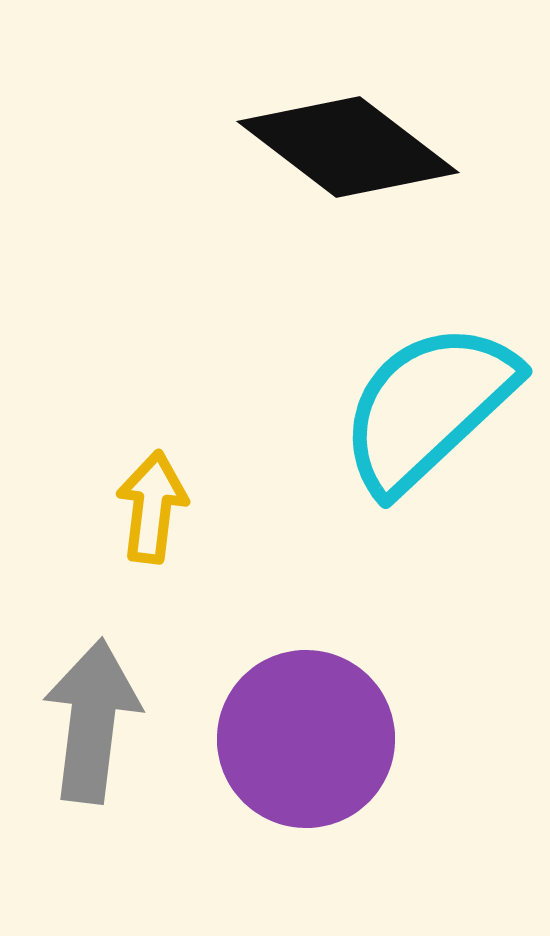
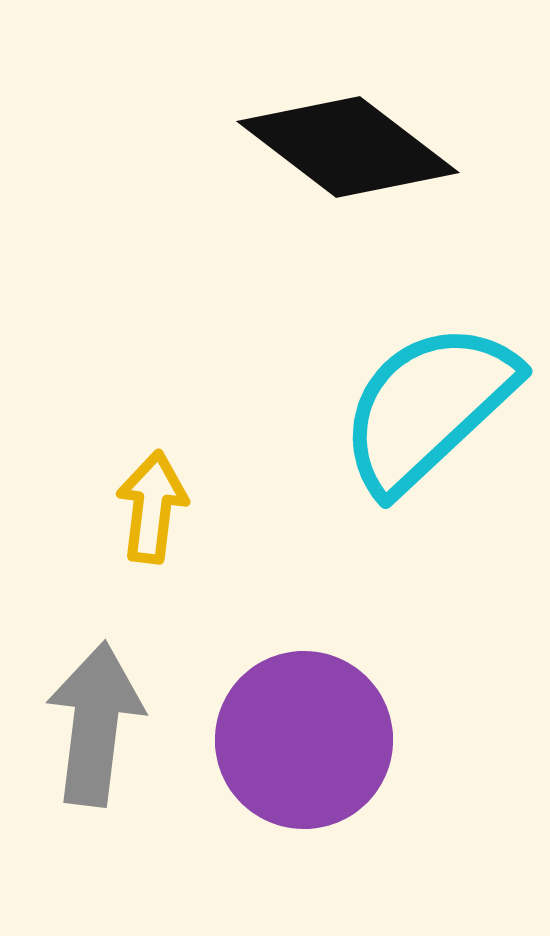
gray arrow: moved 3 px right, 3 px down
purple circle: moved 2 px left, 1 px down
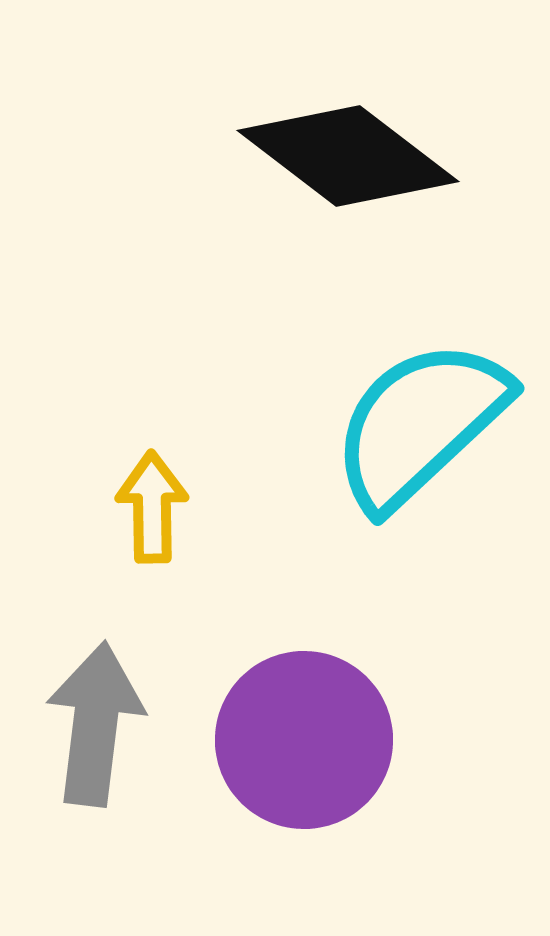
black diamond: moved 9 px down
cyan semicircle: moved 8 px left, 17 px down
yellow arrow: rotated 8 degrees counterclockwise
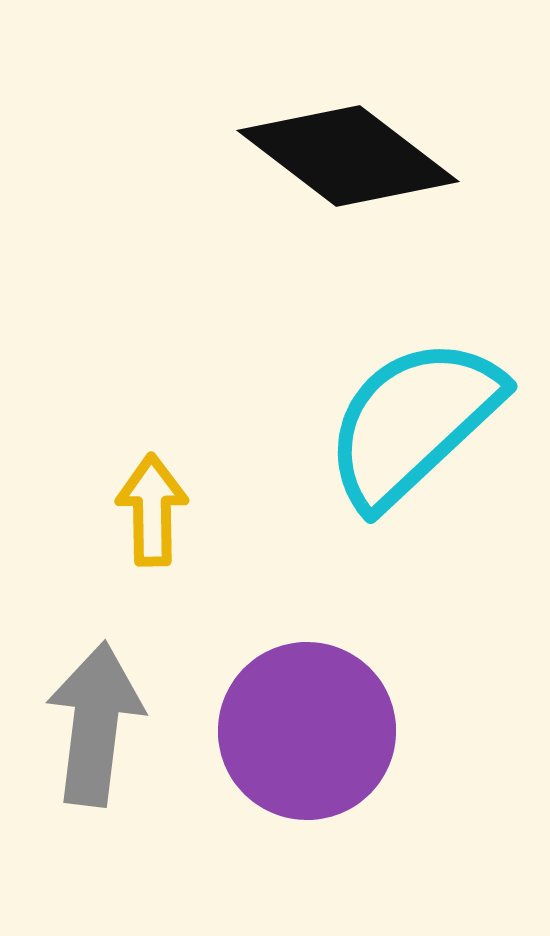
cyan semicircle: moved 7 px left, 2 px up
yellow arrow: moved 3 px down
purple circle: moved 3 px right, 9 px up
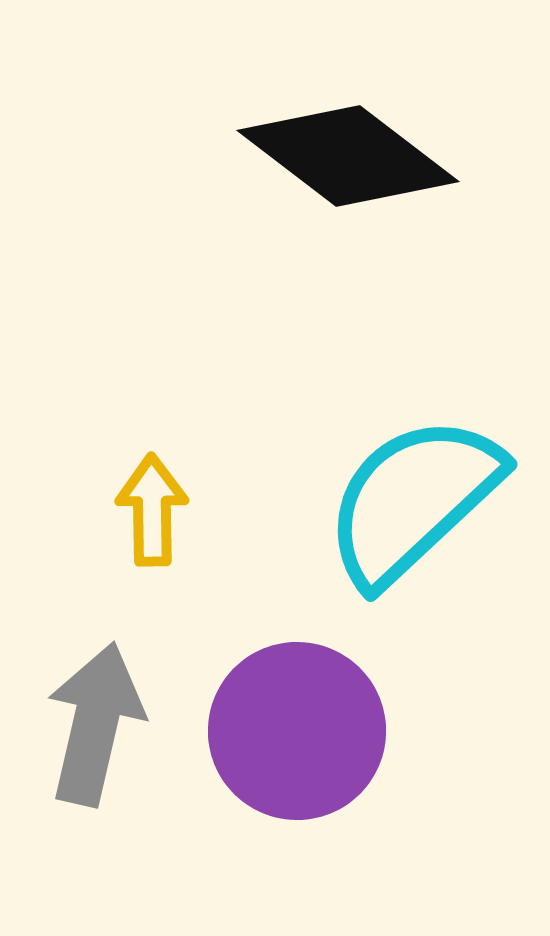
cyan semicircle: moved 78 px down
gray arrow: rotated 6 degrees clockwise
purple circle: moved 10 px left
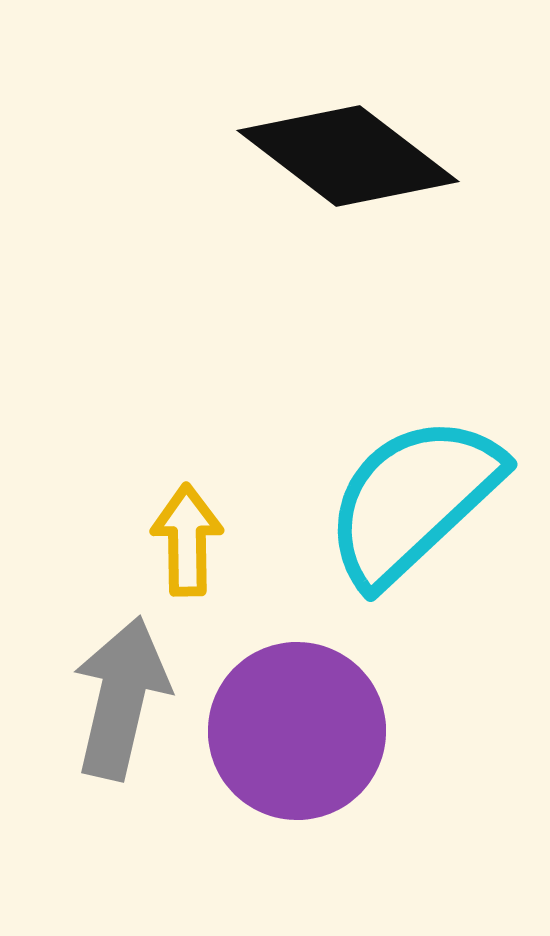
yellow arrow: moved 35 px right, 30 px down
gray arrow: moved 26 px right, 26 px up
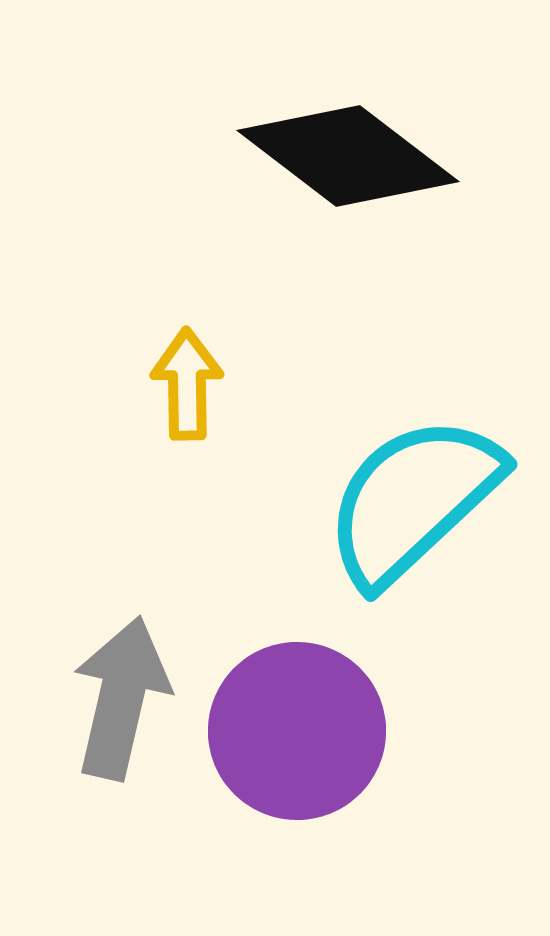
yellow arrow: moved 156 px up
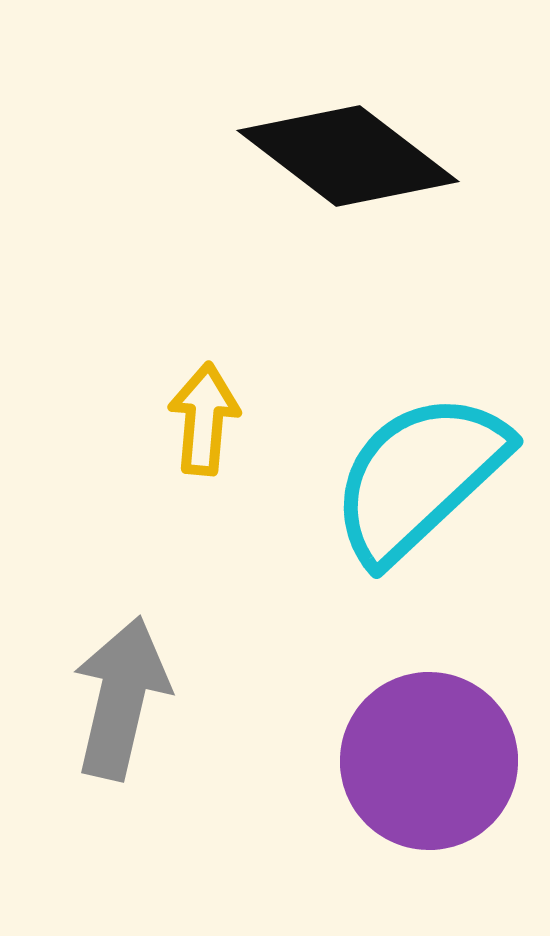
yellow arrow: moved 17 px right, 35 px down; rotated 6 degrees clockwise
cyan semicircle: moved 6 px right, 23 px up
purple circle: moved 132 px right, 30 px down
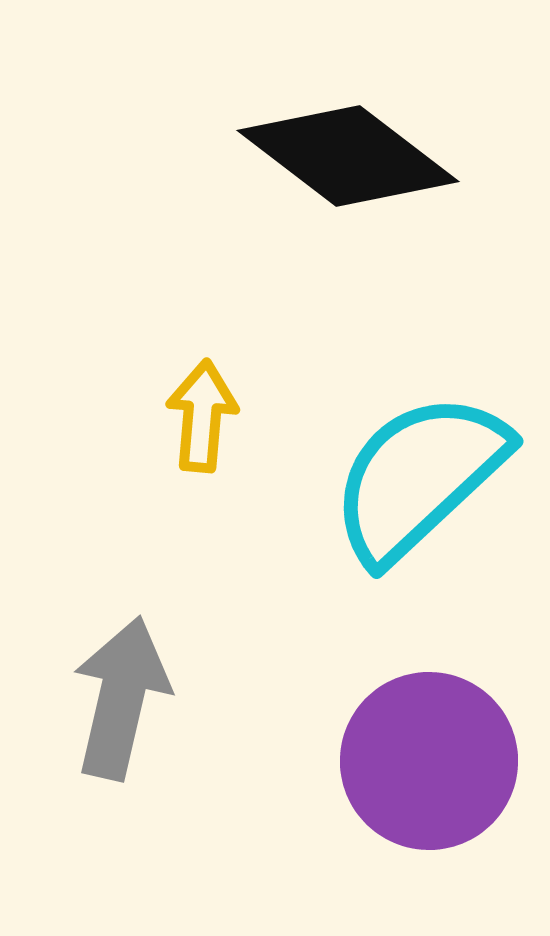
yellow arrow: moved 2 px left, 3 px up
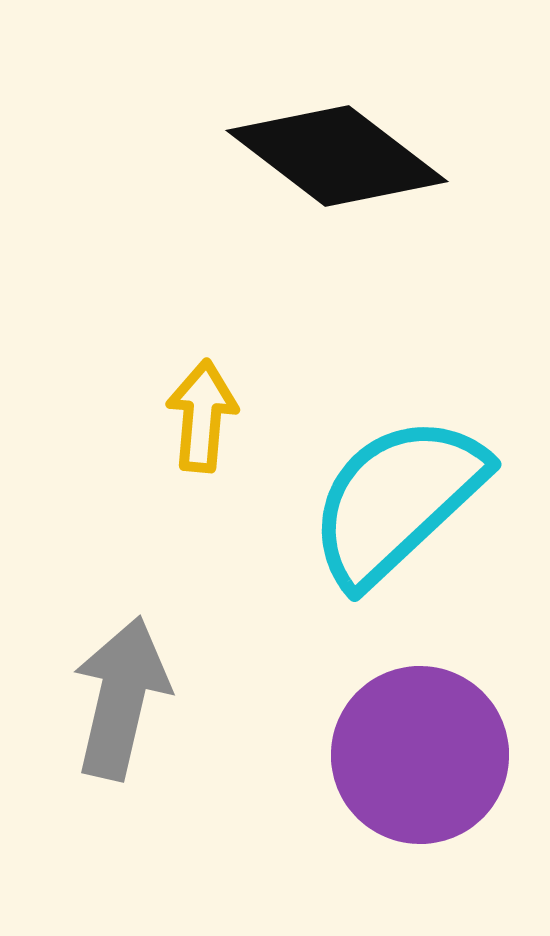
black diamond: moved 11 px left
cyan semicircle: moved 22 px left, 23 px down
purple circle: moved 9 px left, 6 px up
